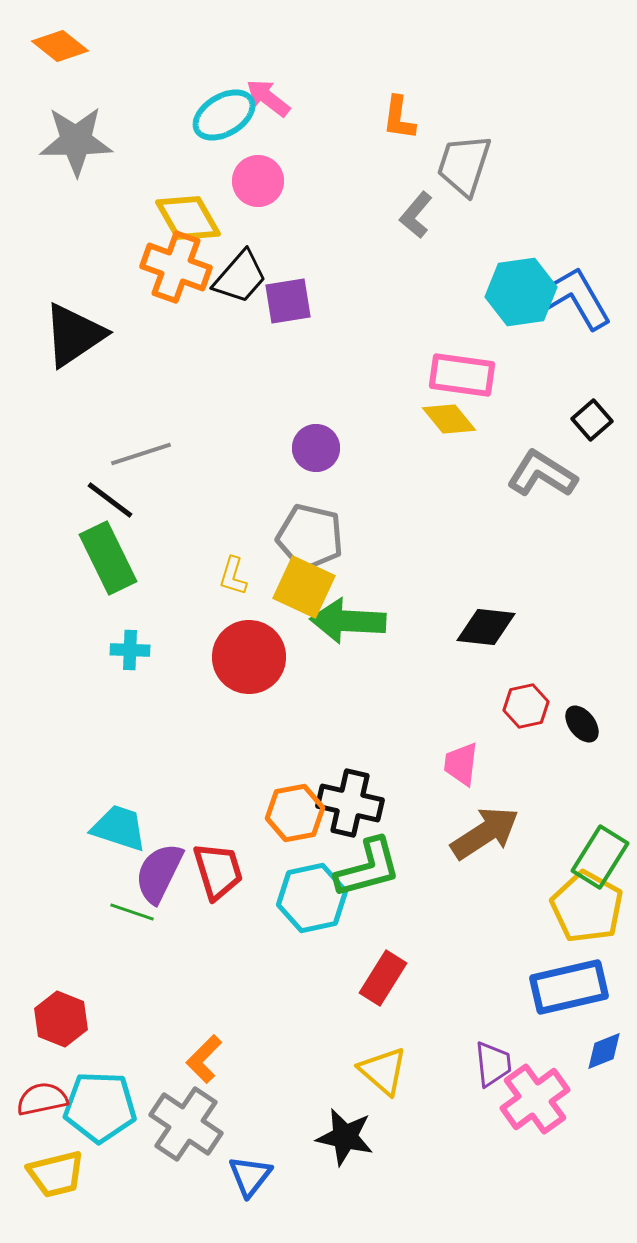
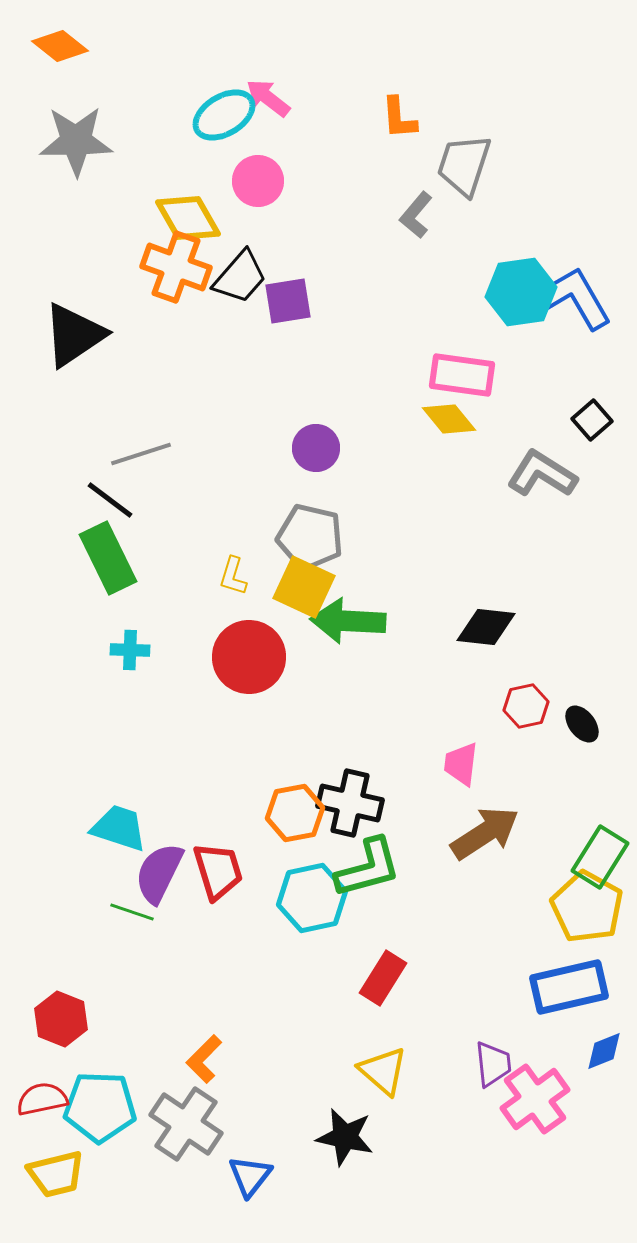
orange L-shape at (399, 118): rotated 12 degrees counterclockwise
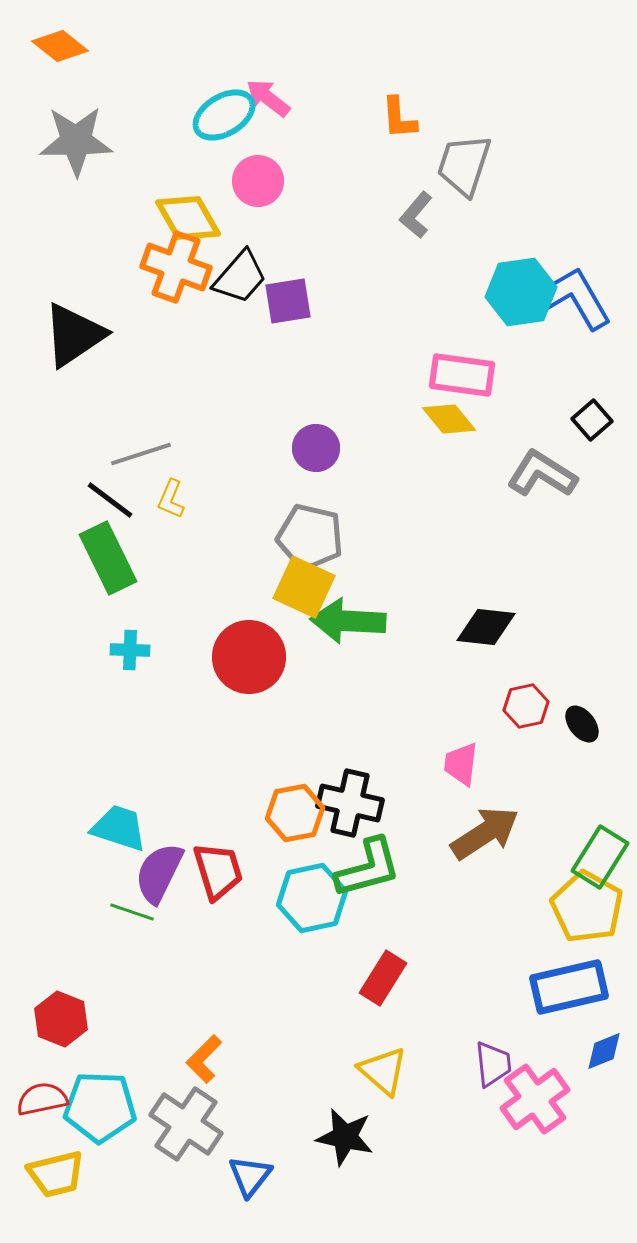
yellow L-shape at (233, 576): moved 62 px left, 77 px up; rotated 6 degrees clockwise
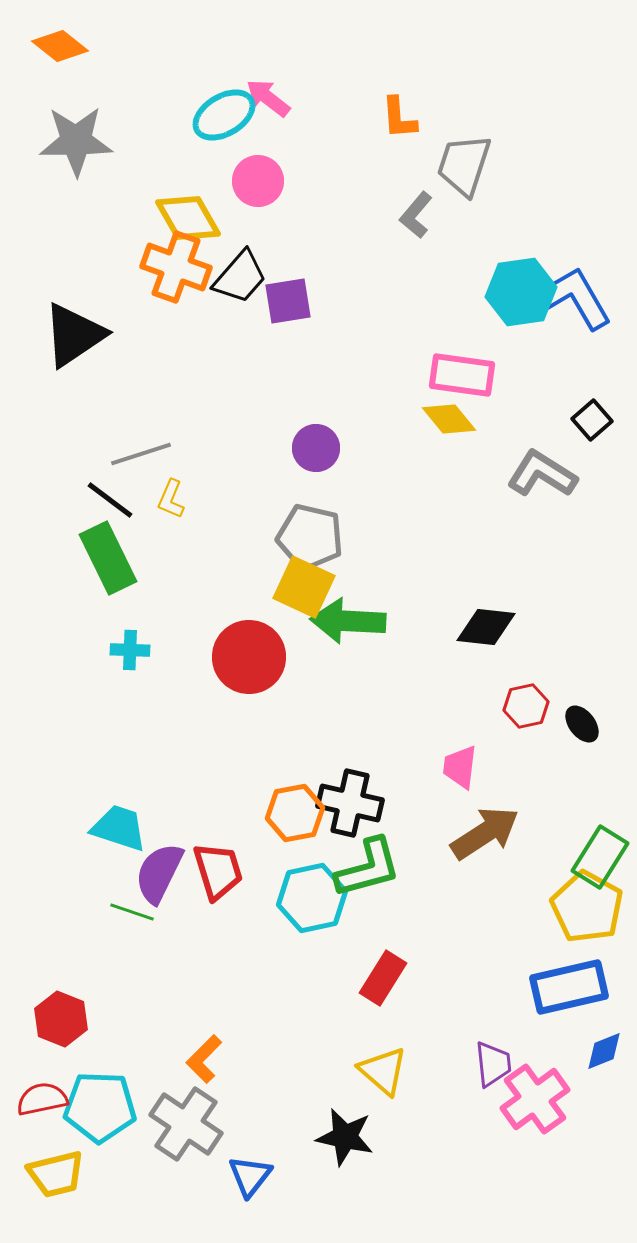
pink trapezoid at (461, 764): moved 1 px left, 3 px down
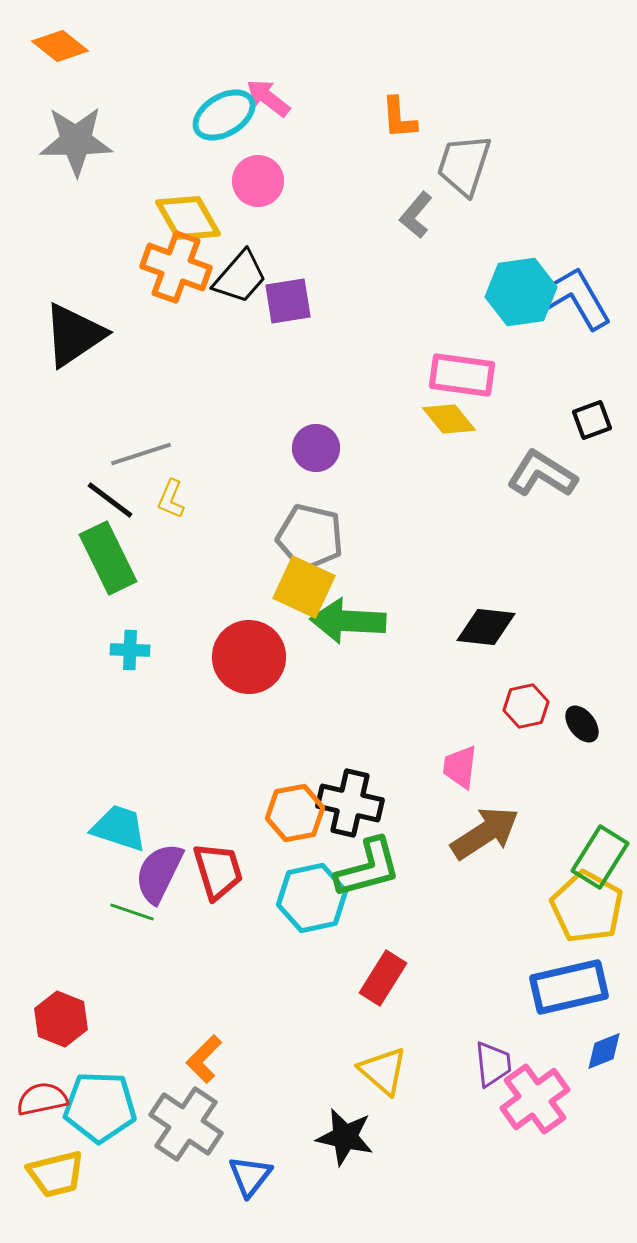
black square at (592, 420): rotated 21 degrees clockwise
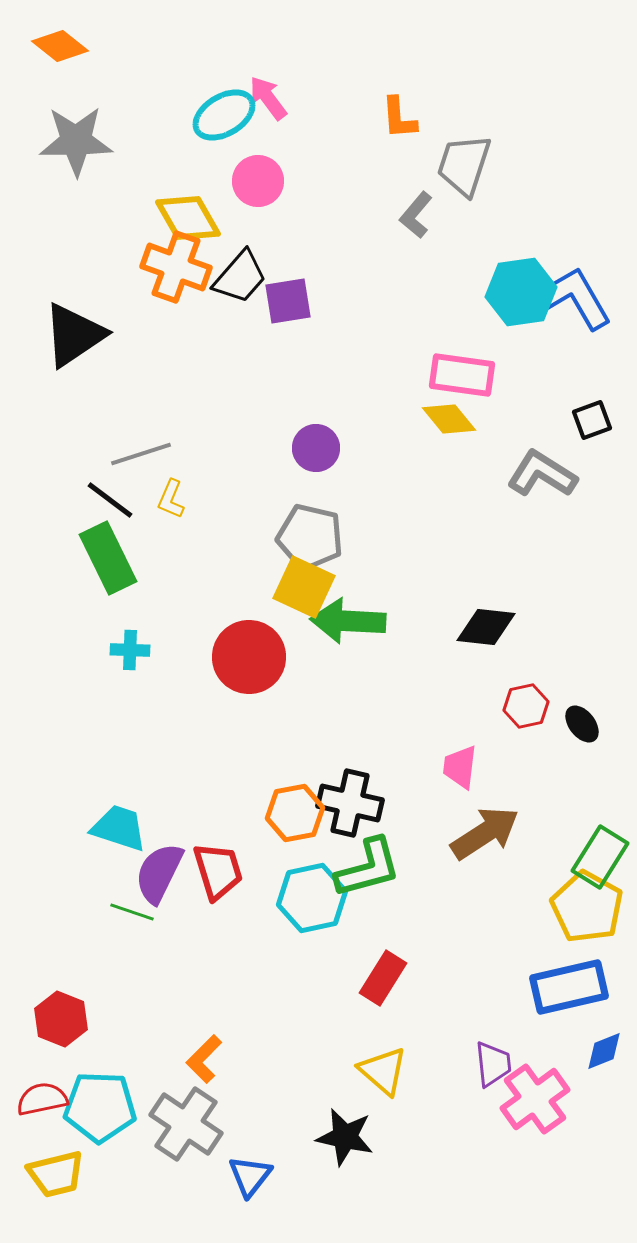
pink arrow at (268, 98): rotated 15 degrees clockwise
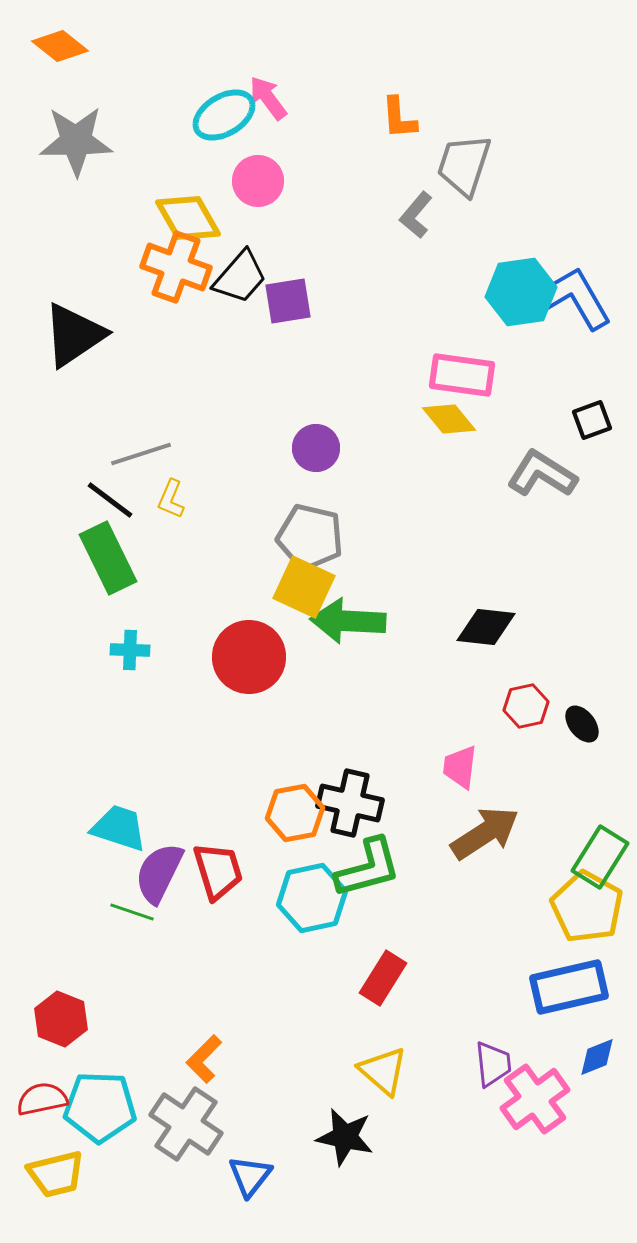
blue diamond at (604, 1051): moved 7 px left, 6 px down
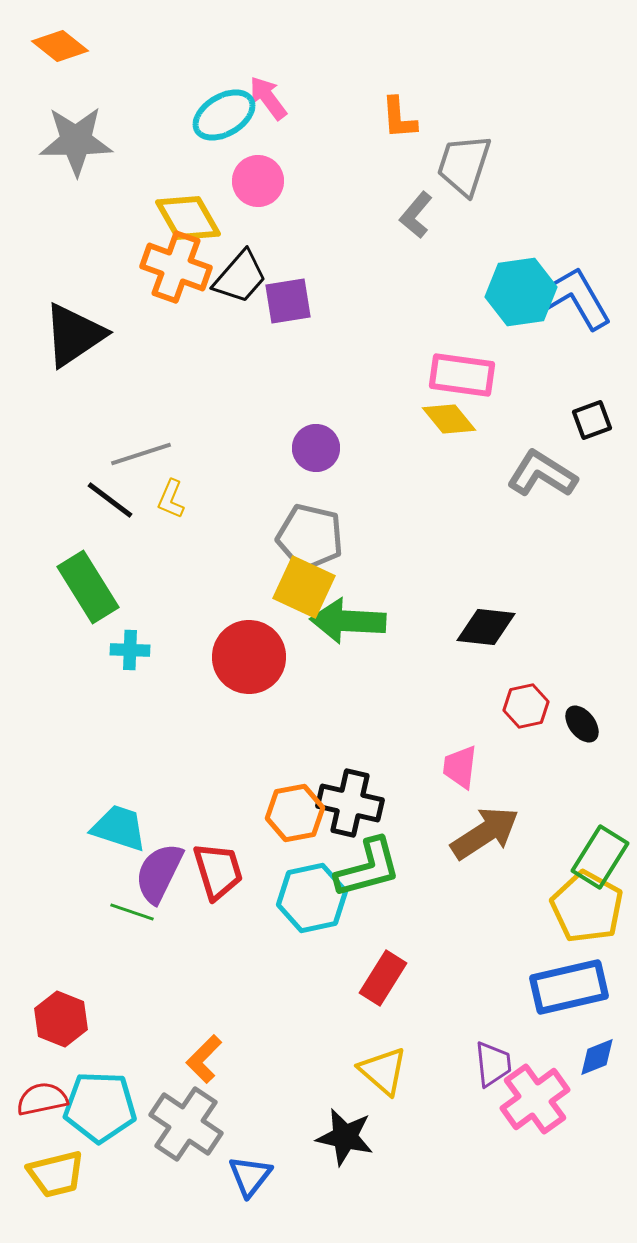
green rectangle at (108, 558): moved 20 px left, 29 px down; rotated 6 degrees counterclockwise
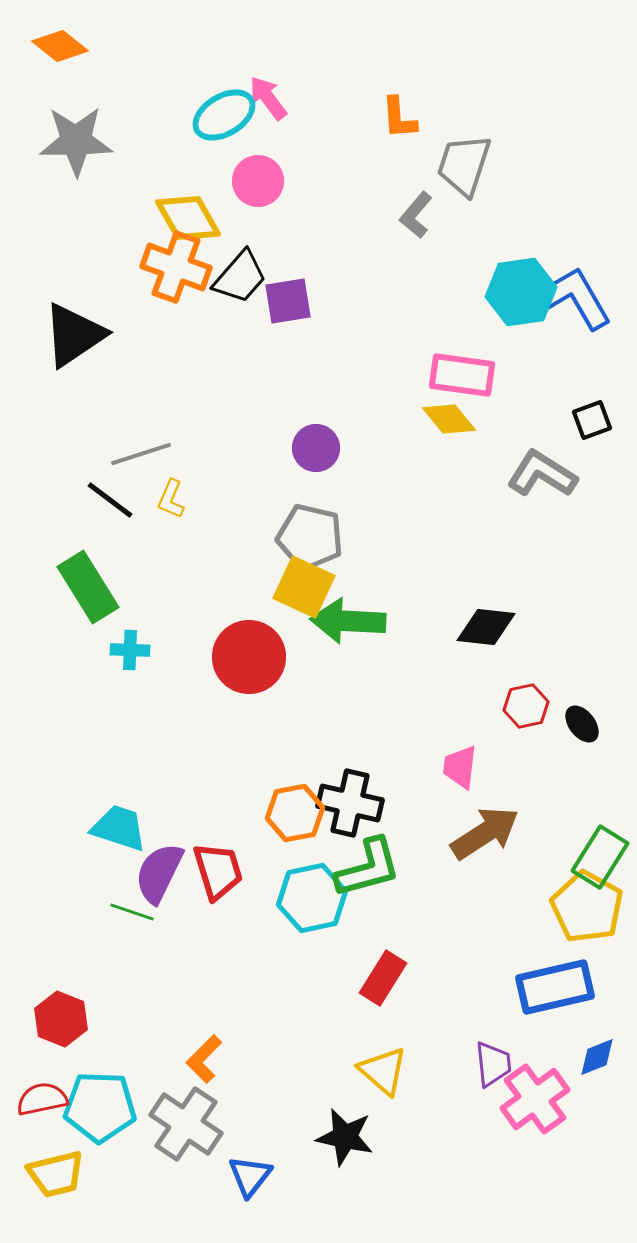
blue rectangle at (569, 987): moved 14 px left
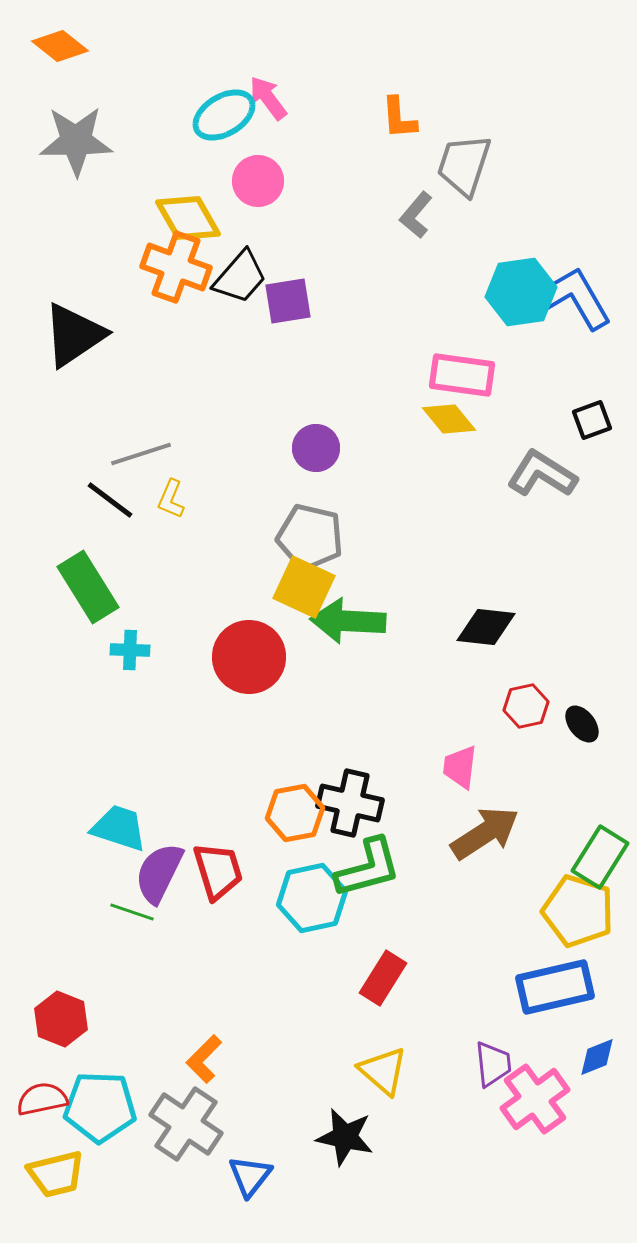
yellow pentagon at (587, 907): moved 9 px left, 4 px down; rotated 12 degrees counterclockwise
